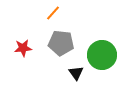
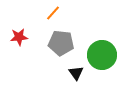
red star: moved 4 px left, 11 px up
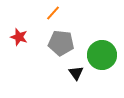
red star: rotated 24 degrees clockwise
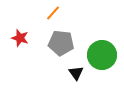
red star: moved 1 px right, 1 px down
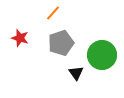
gray pentagon: rotated 25 degrees counterclockwise
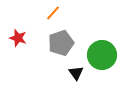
red star: moved 2 px left
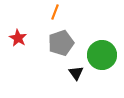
orange line: moved 2 px right, 1 px up; rotated 21 degrees counterclockwise
red star: rotated 12 degrees clockwise
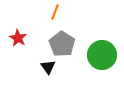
gray pentagon: moved 1 px right, 1 px down; rotated 20 degrees counterclockwise
black triangle: moved 28 px left, 6 px up
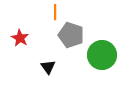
orange line: rotated 21 degrees counterclockwise
red star: moved 2 px right
gray pentagon: moved 9 px right, 9 px up; rotated 15 degrees counterclockwise
